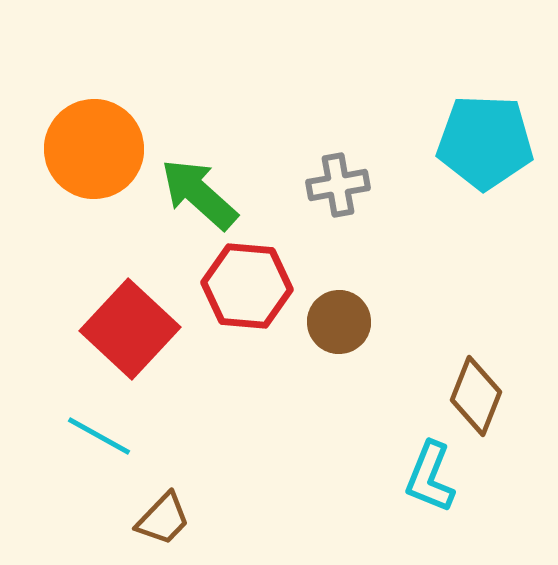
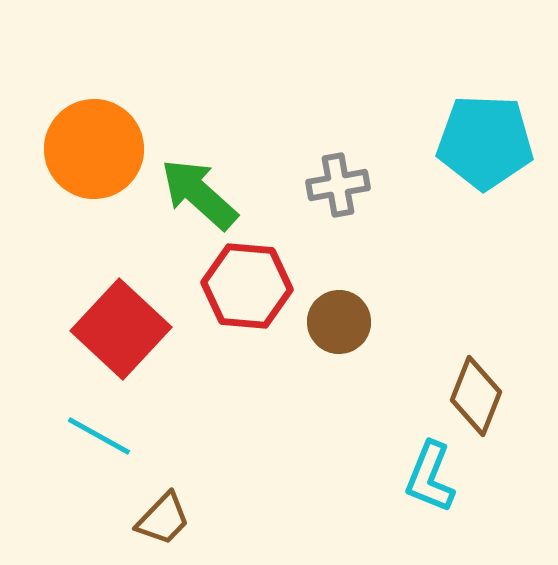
red square: moved 9 px left
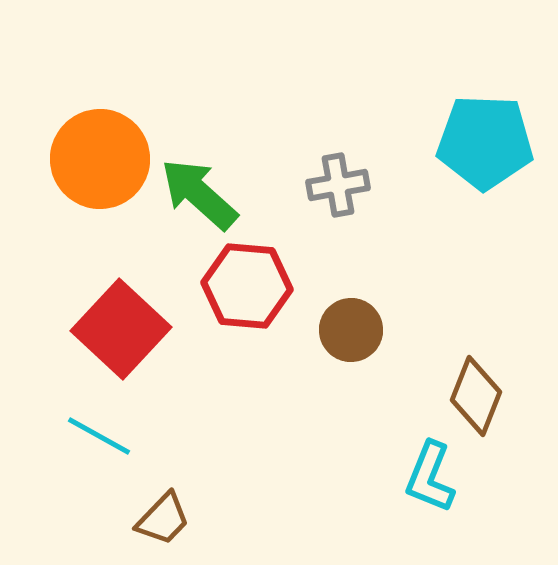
orange circle: moved 6 px right, 10 px down
brown circle: moved 12 px right, 8 px down
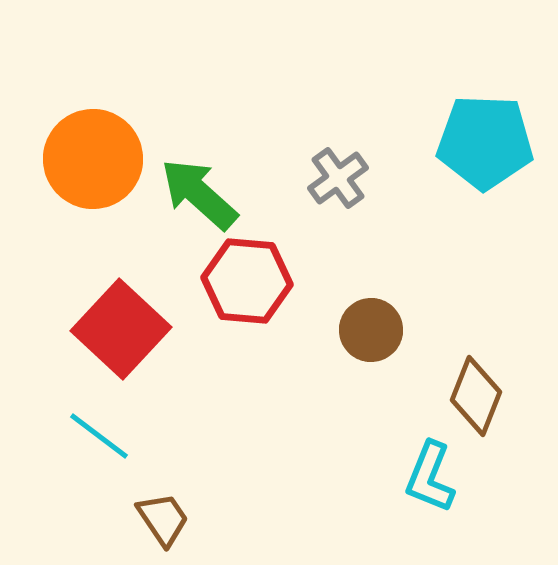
orange circle: moved 7 px left
gray cross: moved 7 px up; rotated 26 degrees counterclockwise
red hexagon: moved 5 px up
brown circle: moved 20 px right
cyan line: rotated 8 degrees clockwise
brown trapezoid: rotated 78 degrees counterclockwise
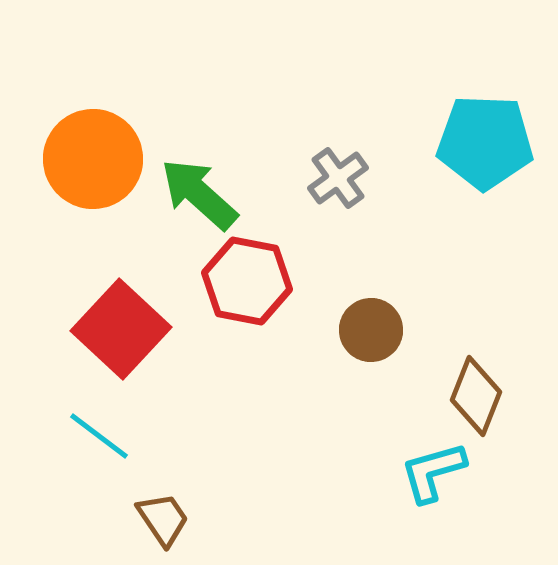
red hexagon: rotated 6 degrees clockwise
cyan L-shape: moved 3 px right, 5 px up; rotated 52 degrees clockwise
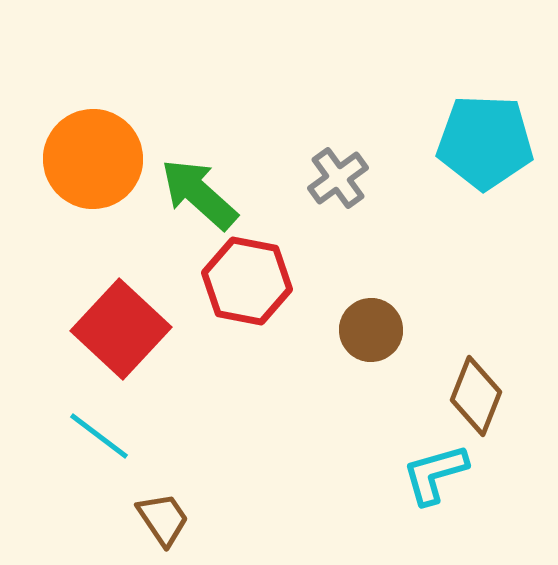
cyan L-shape: moved 2 px right, 2 px down
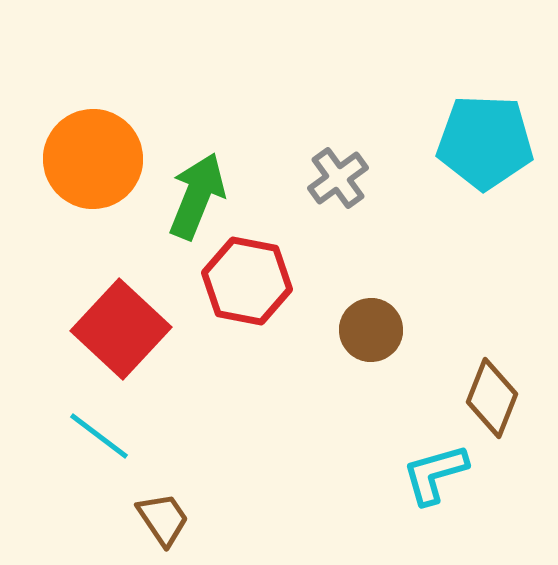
green arrow: moved 2 px left, 2 px down; rotated 70 degrees clockwise
brown diamond: moved 16 px right, 2 px down
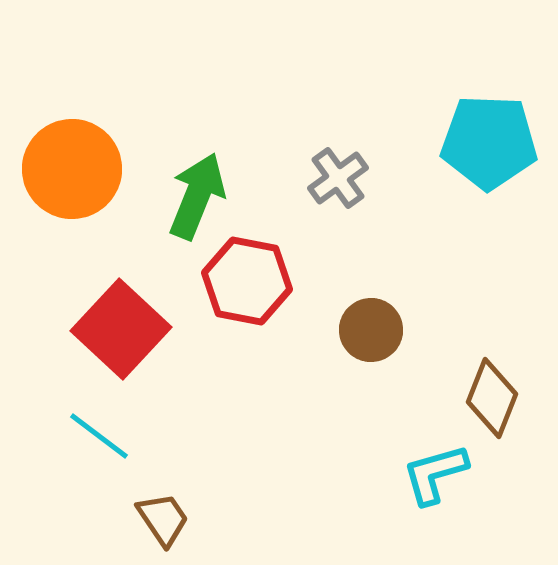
cyan pentagon: moved 4 px right
orange circle: moved 21 px left, 10 px down
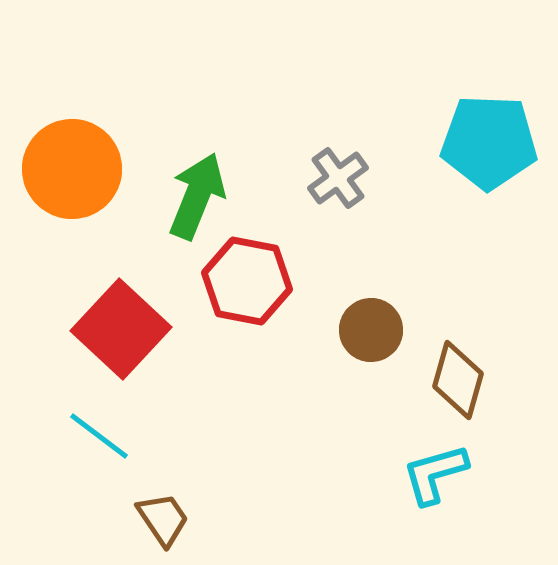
brown diamond: moved 34 px left, 18 px up; rotated 6 degrees counterclockwise
